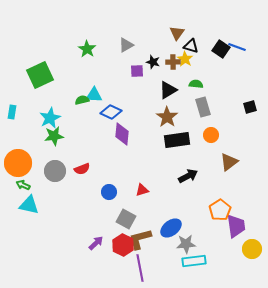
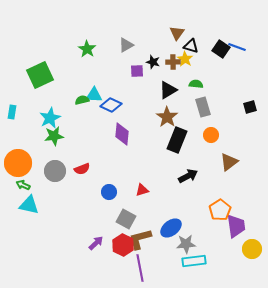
blue diamond at (111, 112): moved 7 px up
black rectangle at (177, 140): rotated 60 degrees counterclockwise
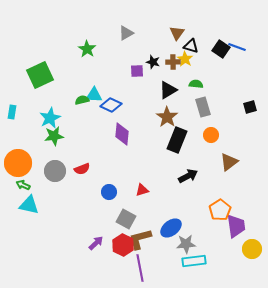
gray triangle at (126, 45): moved 12 px up
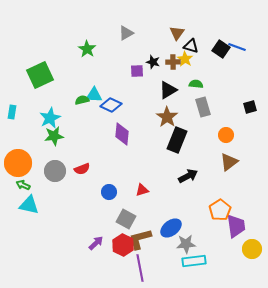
orange circle at (211, 135): moved 15 px right
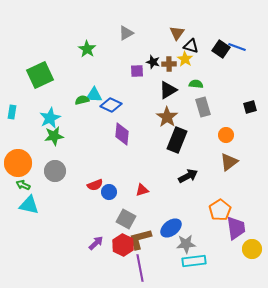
brown cross at (173, 62): moved 4 px left, 2 px down
red semicircle at (82, 169): moved 13 px right, 16 px down
purple trapezoid at (236, 226): moved 2 px down
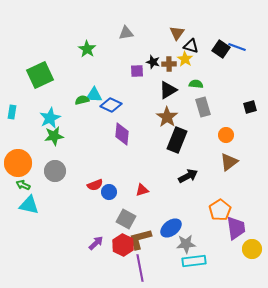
gray triangle at (126, 33): rotated 21 degrees clockwise
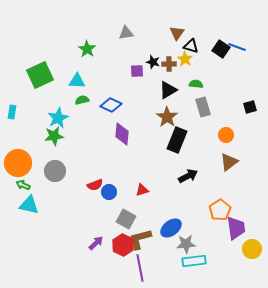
cyan triangle at (94, 95): moved 17 px left, 14 px up
cyan star at (50, 118): moved 8 px right
